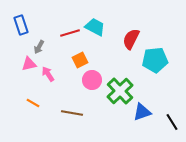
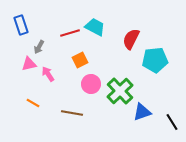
pink circle: moved 1 px left, 4 px down
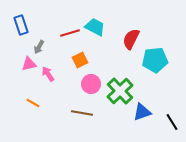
brown line: moved 10 px right
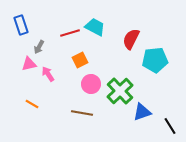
orange line: moved 1 px left, 1 px down
black line: moved 2 px left, 4 px down
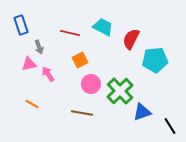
cyan trapezoid: moved 8 px right
red line: rotated 30 degrees clockwise
gray arrow: rotated 48 degrees counterclockwise
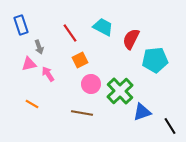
red line: rotated 42 degrees clockwise
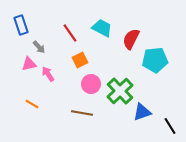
cyan trapezoid: moved 1 px left, 1 px down
gray arrow: rotated 24 degrees counterclockwise
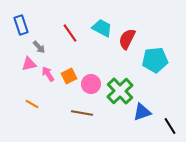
red semicircle: moved 4 px left
orange square: moved 11 px left, 16 px down
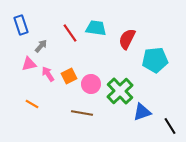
cyan trapezoid: moved 6 px left; rotated 20 degrees counterclockwise
gray arrow: moved 2 px right, 1 px up; rotated 96 degrees counterclockwise
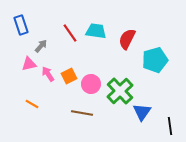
cyan trapezoid: moved 3 px down
cyan pentagon: rotated 10 degrees counterclockwise
blue triangle: rotated 36 degrees counterclockwise
black line: rotated 24 degrees clockwise
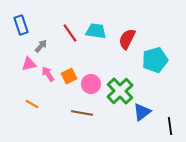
blue triangle: rotated 18 degrees clockwise
